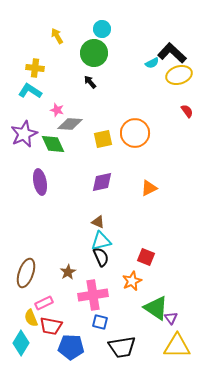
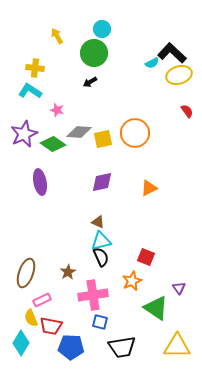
black arrow: rotated 80 degrees counterclockwise
gray diamond: moved 9 px right, 8 px down
green diamond: rotated 30 degrees counterclockwise
pink rectangle: moved 2 px left, 3 px up
purple triangle: moved 8 px right, 30 px up
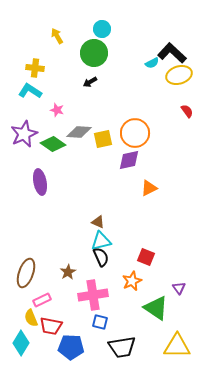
purple diamond: moved 27 px right, 22 px up
